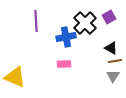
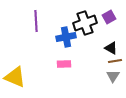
black cross: rotated 25 degrees clockwise
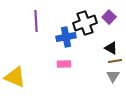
purple square: rotated 16 degrees counterclockwise
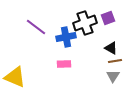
purple square: moved 1 px left, 1 px down; rotated 24 degrees clockwise
purple line: moved 6 px down; rotated 50 degrees counterclockwise
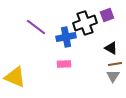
purple square: moved 1 px left, 3 px up
brown line: moved 3 px down
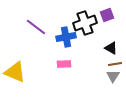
yellow triangle: moved 5 px up
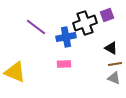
gray triangle: moved 1 px right, 2 px down; rotated 40 degrees counterclockwise
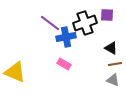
purple square: rotated 24 degrees clockwise
purple line: moved 14 px right, 4 px up
pink rectangle: rotated 32 degrees clockwise
gray triangle: moved 1 px left, 2 px down
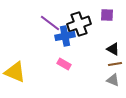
black cross: moved 6 px left, 1 px down
blue cross: moved 1 px left, 1 px up
black triangle: moved 2 px right, 1 px down
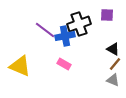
purple line: moved 5 px left, 7 px down
brown line: rotated 40 degrees counterclockwise
yellow triangle: moved 5 px right, 6 px up
